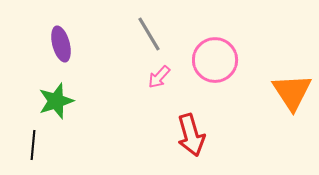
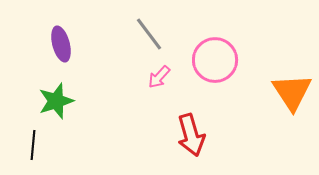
gray line: rotated 6 degrees counterclockwise
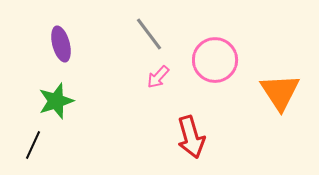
pink arrow: moved 1 px left
orange triangle: moved 12 px left
red arrow: moved 2 px down
black line: rotated 20 degrees clockwise
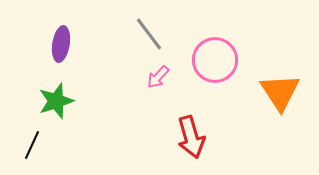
purple ellipse: rotated 24 degrees clockwise
black line: moved 1 px left
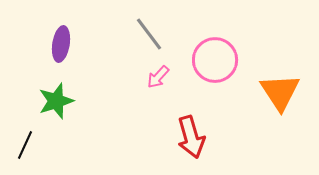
black line: moved 7 px left
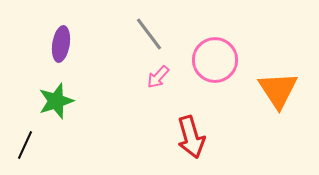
orange triangle: moved 2 px left, 2 px up
